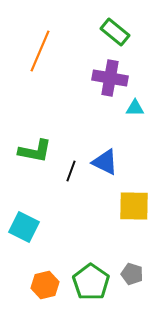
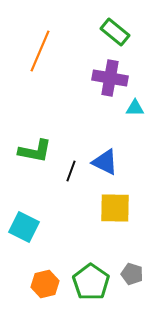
yellow square: moved 19 px left, 2 px down
orange hexagon: moved 1 px up
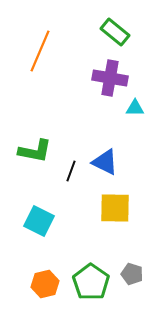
cyan square: moved 15 px right, 6 px up
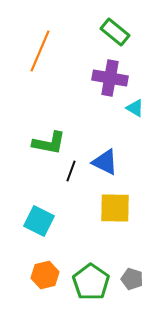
cyan triangle: rotated 30 degrees clockwise
green L-shape: moved 14 px right, 8 px up
gray pentagon: moved 5 px down
orange hexagon: moved 9 px up
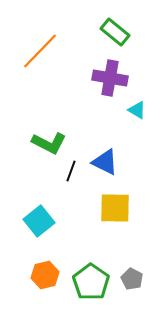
orange line: rotated 21 degrees clockwise
cyan triangle: moved 2 px right, 2 px down
green L-shape: rotated 16 degrees clockwise
cyan square: rotated 24 degrees clockwise
gray pentagon: rotated 10 degrees clockwise
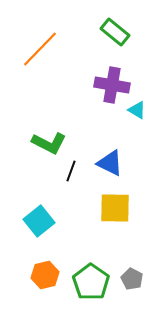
orange line: moved 2 px up
purple cross: moved 2 px right, 7 px down
blue triangle: moved 5 px right, 1 px down
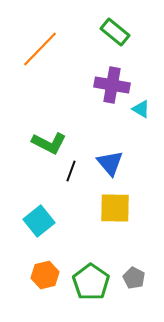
cyan triangle: moved 4 px right, 1 px up
blue triangle: rotated 24 degrees clockwise
gray pentagon: moved 2 px right, 1 px up
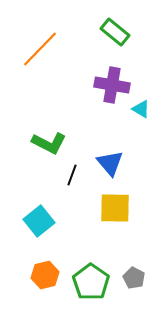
black line: moved 1 px right, 4 px down
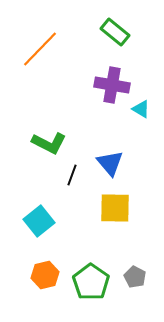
gray pentagon: moved 1 px right, 1 px up
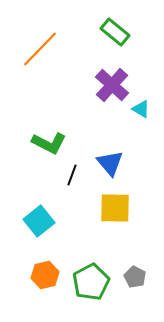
purple cross: rotated 32 degrees clockwise
green pentagon: rotated 9 degrees clockwise
